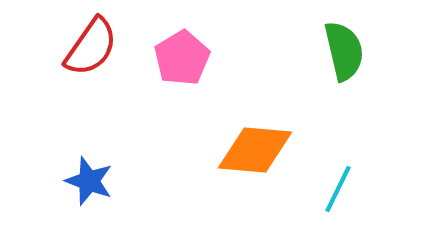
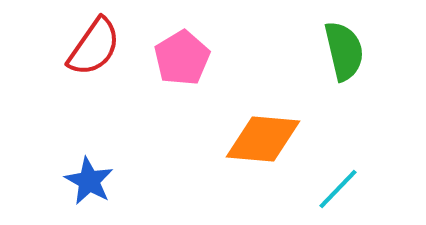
red semicircle: moved 3 px right
orange diamond: moved 8 px right, 11 px up
blue star: rotated 9 degrees clockwise
cyan line: rotated 18 degrees clockwise
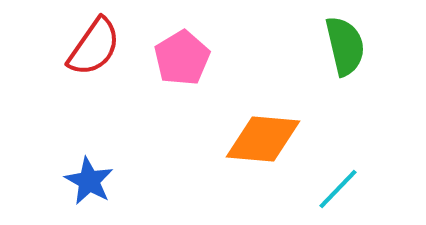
green semicircle: moved 1 px right, 5 px up
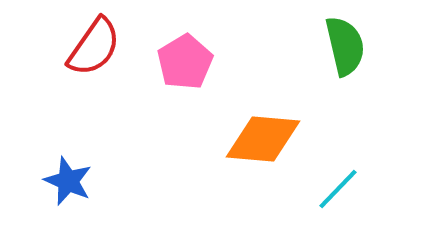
pink pentagon: moved 3 px right, 4 px down
blue star: moved 21 px left; rotated 6 degrees counterclockwise
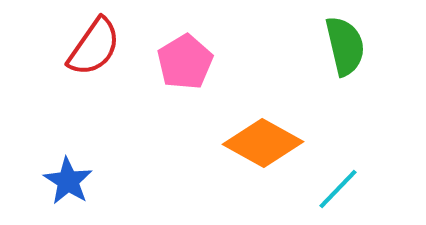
orange diamond: moved 4 px down; rotated 24 degrees clockwise
blue star: rotated 9 degrees clockwise
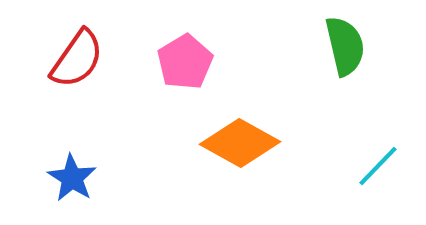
red semicircle: moved 17 px left, 12 px down
orange diamond: moved 23 px left
blue star: moved 4 px right, 3 px up
cyan line: moved 40 px right, 23 px up
